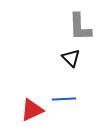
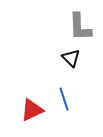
blue line: rotated 75 degrees clockwise
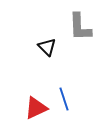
black triangle: moved 24 px left, 11 px up
red triangle: moved 4 px right, 2 px up
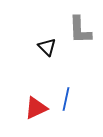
gray L-shape: moved 3 px down
blue line: moved 2 px right; rotated 30 degrees clockwise
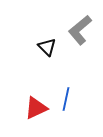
gray L-shape: rotated 52 degrees clockwise
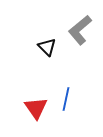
red triangle: rotated 40 degrees counterclockwise
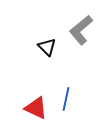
gray L-shape: moved 1 px right
red triangle: rotated 30 degrees counterclockwise
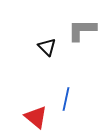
gray L-shape: moved 1 px right; rotated 40 degrees clockwise
red triangle: moved 9 px down; rotated 15 degrees clockwise
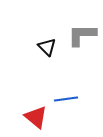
gray L-shape: moved 5 px down
blue line: rotated 70 degrees clockwise
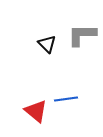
black triangle: moved 3 px up
red triangle: moved 6 px up
